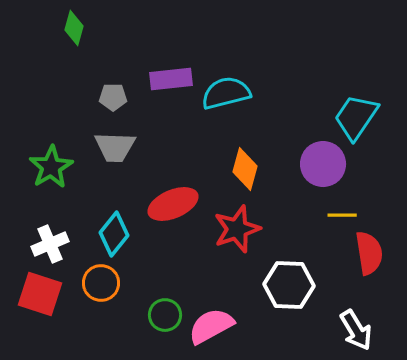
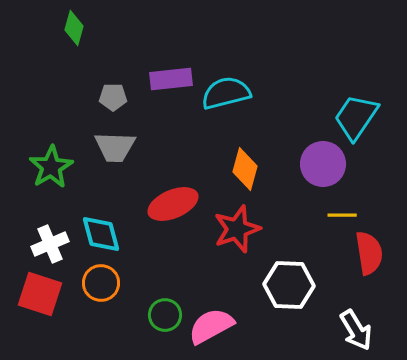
cyan diamond: moved 13 px left; rotated 54 degrees counterclockwise
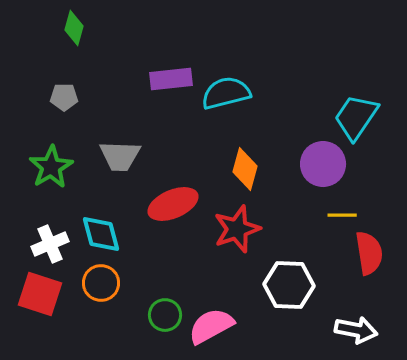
gray pentagon: moved 49 px left
gray trapezoid: moved 5 px right, 9 px down
white arrow: rotated 48 degrees counterclockwise
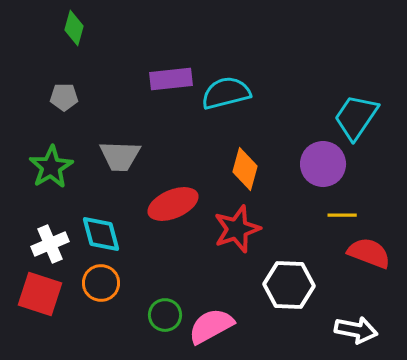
red semicircle: rotated 60 degrees counterclockwise
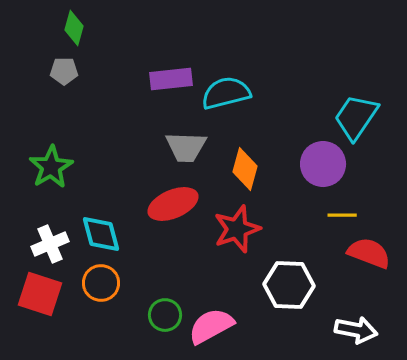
gray pentagon: moved 26 px up
gray trapezoid: moved 66 px right, 9 px up
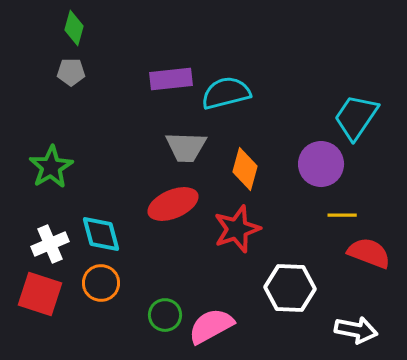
gray pentagon: moved 7 px right, 1 px down
purple circle: moved 2 px left
white hexagon: moved 1 px right, 3 px down
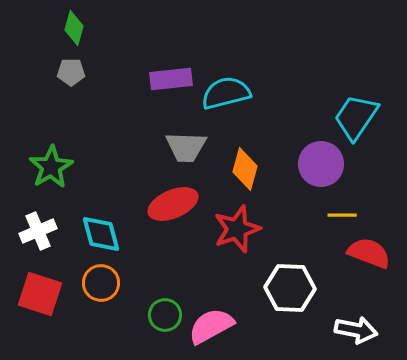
white cross: moved 12 px left, 13 px up
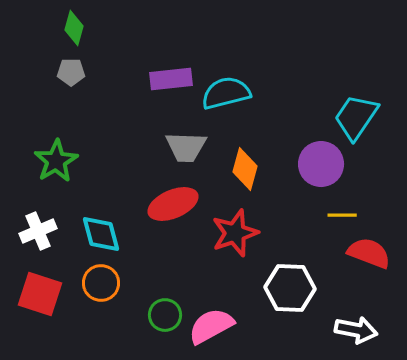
green star: moved 5 px right, 6 px up
red star: moved 2 px left, 4 px down
